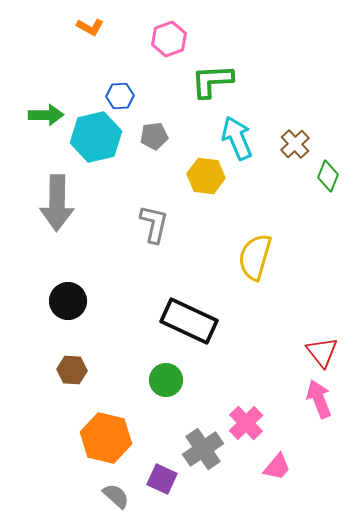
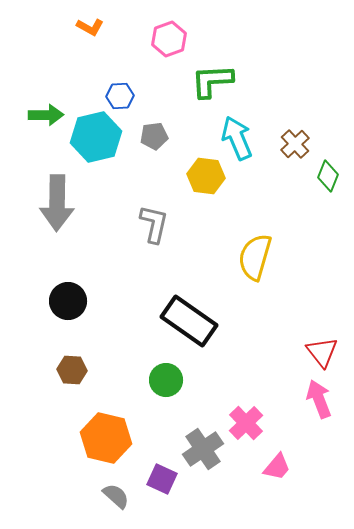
black rectangle: rotated 10 degrees clockwise
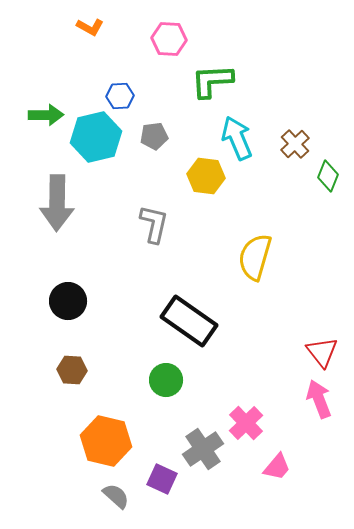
pink hexagon: rotated 24 degrees clockwise
orange hexagon: moved 3 px down
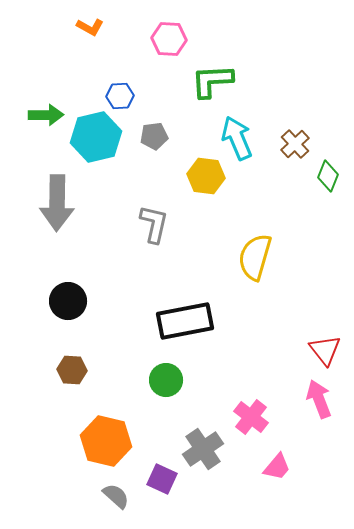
black rectangle: moved 4 px left; rotated 46 degrees counterclockwise
red triangle: moved 3 px right, 2 px up
pink cross: moved 5 px right, 6 px up; rotated 8 degrees counterclockwise
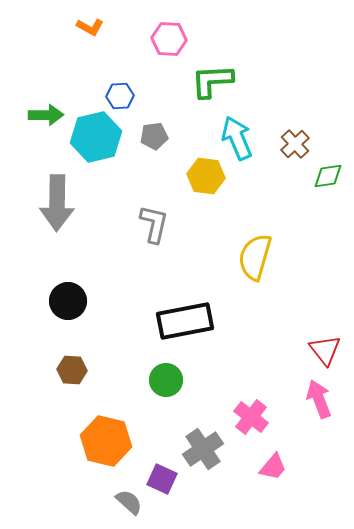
green diamond: rotated 60 degrees clockwise
pink trapezoid: moved 4 px left
gray semicircle: moved 13 px right, 6 px down
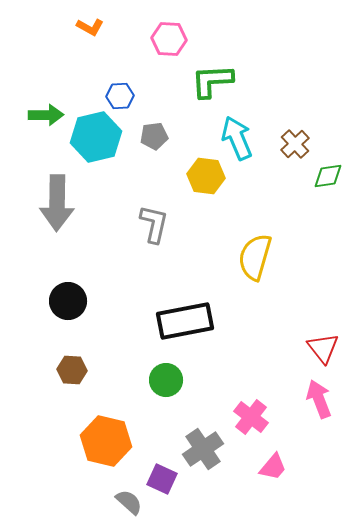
red triangle: moved 2 px left, 2 px up
